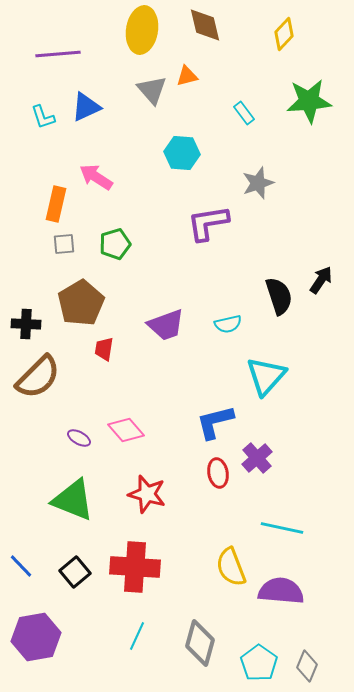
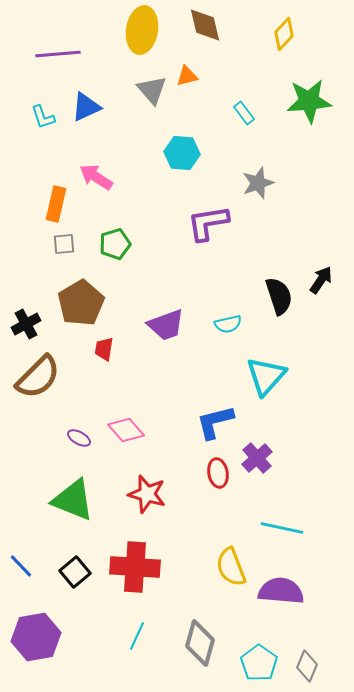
black cross at (26, 324): rotated 32 degrees counterclockwise
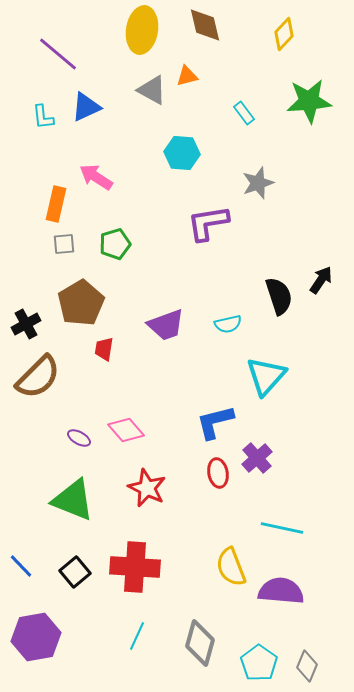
purple line at (58, 54): rotated 45 degrees clockwise
gray triangle at (152, 90): rotated 20 degrees counterclockwise
cyan L-shape at (43, 117): rotated 12 degrees clockwise
red star at (147, 494): moved 6 px up; rotated 9 degrees clockwise
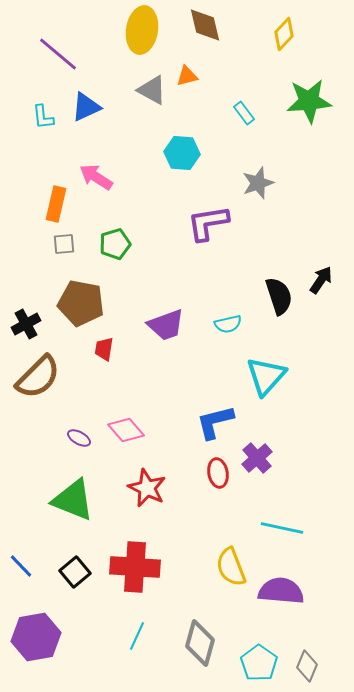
brown pentagon at (81, 303): rotated 30 degrees counterclockwise
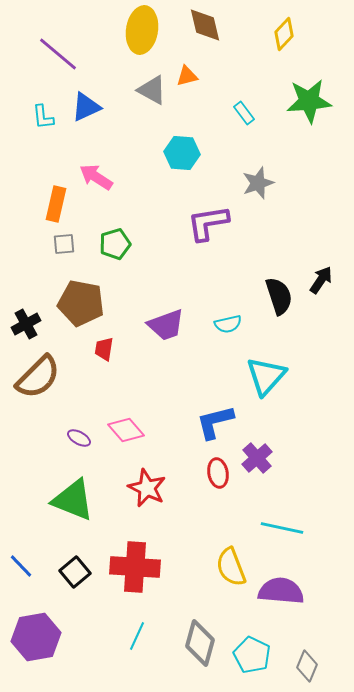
cyan pentagon at (259, 663): moved 7 px left, 8 px up; rotated 9 degrees counterclockwise
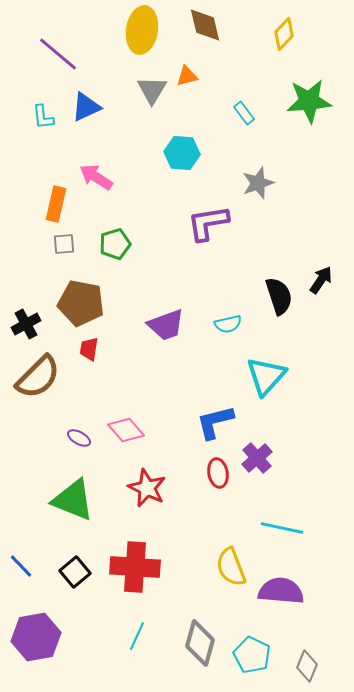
gray triangle at (152, 90): rotated 32 degrees clockwise
red trapezoid at (104, 349): moved 15 px left
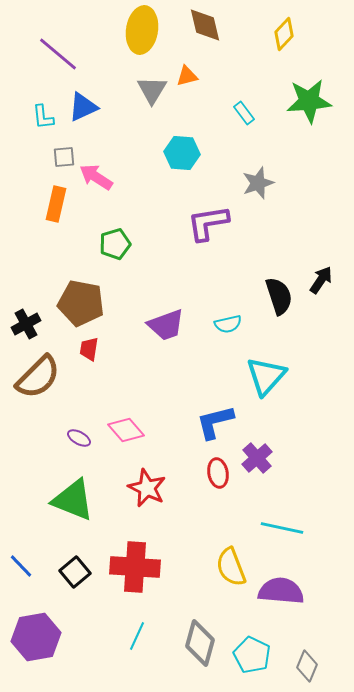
blue triangle at (86, 107): moved 3 px left
gray square at (64, 244): moved 87 px up
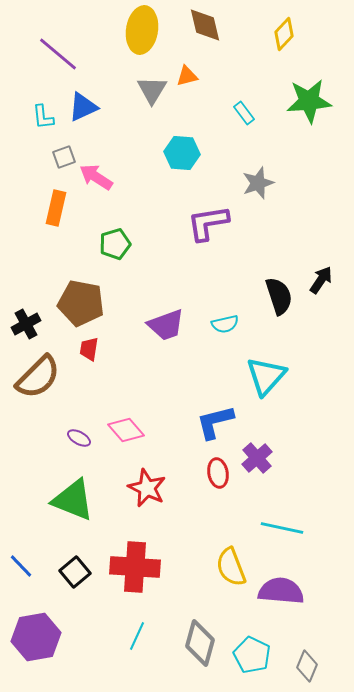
gray square at (64, 157): rotated 15 degrees counterclockwise
orange rectangle at (56, 204): moved 4 px down
cyan semicircle at (228, 324): moved 3 px left
